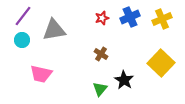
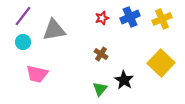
cyan circle: moved 1 px right, 2 px down
pink trapezoid: moved 4 px left
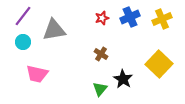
yellow square: moved 2 px left, 1 px down
black star: moved 1 px left, 1 px up
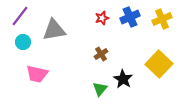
purple line: moved 3 px left
brown cross: rotated 24 degrees clockwise
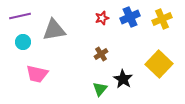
purple line: rotated 40 degrees clockwise
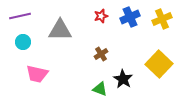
red star: moved 1 px left, 2 px up
gray triangle: moved 6 px right; rotated 10 degrees clockwise
green triangle: rotated 49 degrees counterclockwise
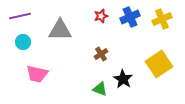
yellow square: rotated 12 degrees clockwise
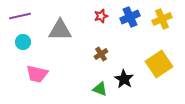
black star: moved 1 px right
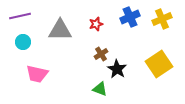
red star: moved 5 px left, 8 px down
black star: moved 7 px left, 10 px up
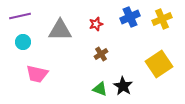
black star: moved 6 px right, 17 px down
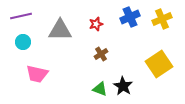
purple line: moved 1 px right
